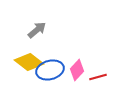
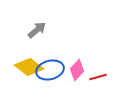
yellow diamond: moved 5 px down
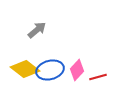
yellow diamond: moved 4 px left, 2 px down
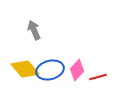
gray arrow: moved 3 px left; rotated 72 degrees counterclockwise
yellow diamond: rotated 12 degrees clockwise
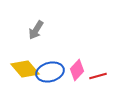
gray arrow: moved 2 px right; rotated 126 degrees counterclockwise
blue ellipse: moved 2 px down
red line: moved 1 px up
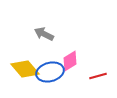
gray arrow: moved 8 px right, 4 px down; rotated 84 degrees clockwise
pink diamond: moved 7 px left, 9 px up; rotated 15 degrees clockwise
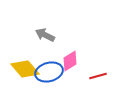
gray arrow: moved 1 px right, 1 px down
blue ellipse: moved 1 px left
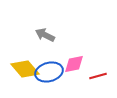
pink diamond: moved 4 px right, 3 px down; rotated 20 degrees clockwise
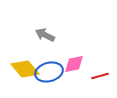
red line: moved 2 px right
